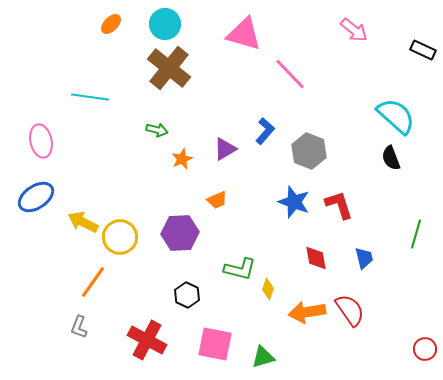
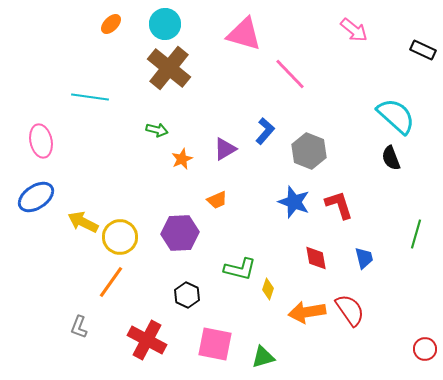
orange line: moved 18 px right
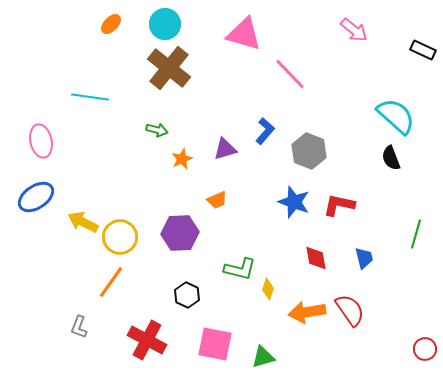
purple triangle: rotated 15 degrees clockwise
red L-shape: rotated 60 degrees counterclockwise
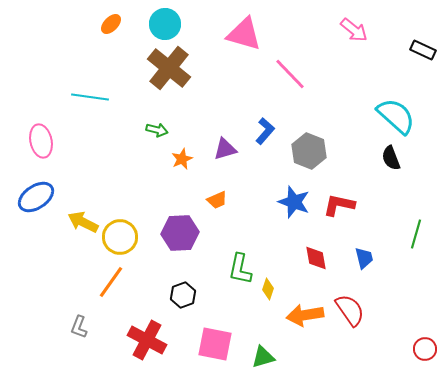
green L-shape: rotated 88 degrees clockwise
black hexagon: moved 4 px left; rotated 15 degrees clockwise
orange arrow: moved 2 px left, 3 px down
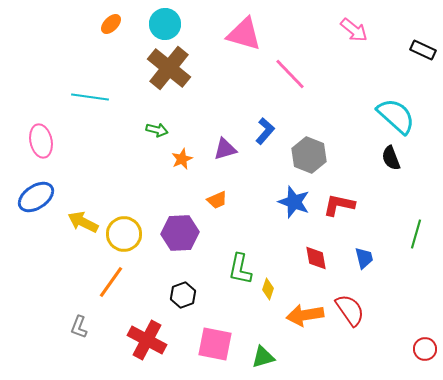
gray hexagon: moved 4 px down
yellow circle: moved 4 px right, 3 px up
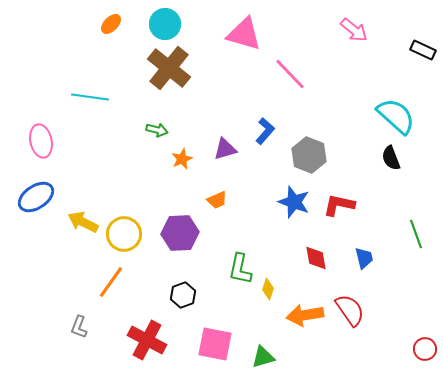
green line: rotated 36 degrees counterclockwise
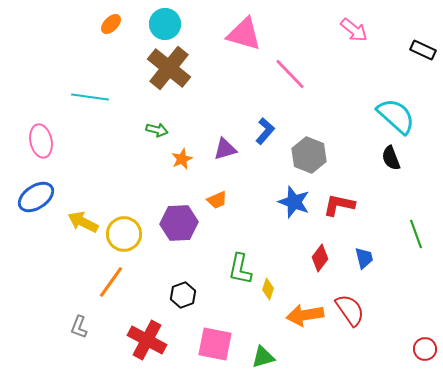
purple hexagon: moved 1 px left, 10 px up
red diamond: moved 4 px right; rotated 48 degrees clockwise
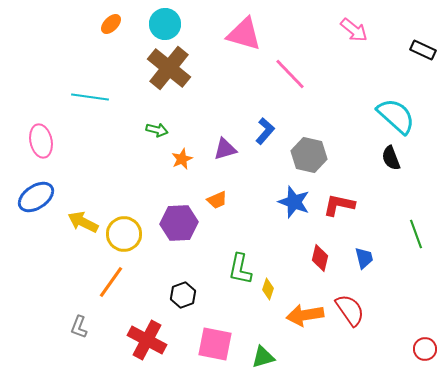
gray hexagon: rotated 8 degrees counterclockwise
red diamond: rotated 24 degrees counterclockwise
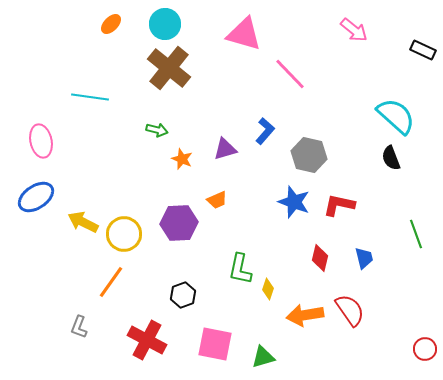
orange star: rotated 25 degrees counterclockwise
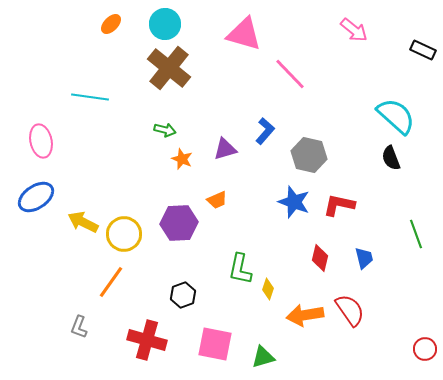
green arrow: moved 8 px right
red cross: rotated 12 degrees counterclockwise
